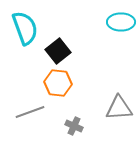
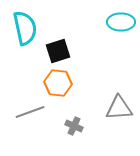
cyan semicircle: rotated 8 degrees clockwise
black square: rotated 20 degrees clockwise
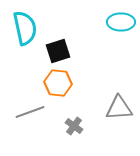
gray cross: rotated 12 degrees clockwise
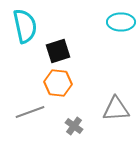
cyan semicircle: moved 2 px up
gray triangle: moved 3 px left, 1 px down
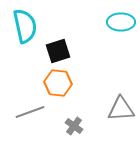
gray triangle: moved 5 px right
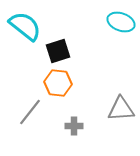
cyan ellipse: rotated 20 degrees clockwise
cyan semicircle: rotated 40 degrees counterclockwise
gray line: rotated 32 degrees counterclockwise
gray cross: rotated 36 degrees counterclockwise
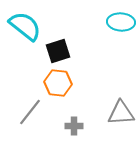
cyan ellipse: rotated 16 degrees counterclockwise
gray triangle: moved 4 px down
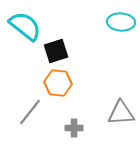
black square: moved 2 px left
gray cross: moved 2 px down
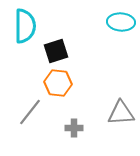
cyan semicircle: rotated 52 degrees clockwise
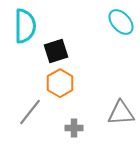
cyan ellipse: rotated 44 degrees clockwise
orange hexagon: moved 2 px right; rotated 24 degrees clockwise
